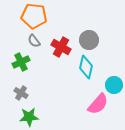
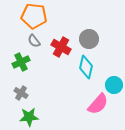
gray circle: moved 1 px up
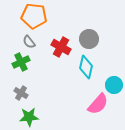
gray semicircle: moved 5 px left, 1 px down
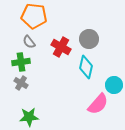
green cross: rotated 18 degrees clockwise
gray cross: moved 10 px up
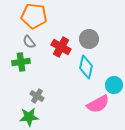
gray cross: moved 16 px right, 13 px down
pink semicircle: rotated 20 degrees clockwise
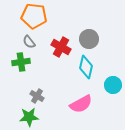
cyan circle: moved 1 px left
pink semicircle: moved 17 px left
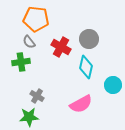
orange pentagon: moved 2 px right, 3 px down
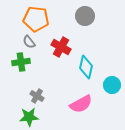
gray circle: moved 4 px left, 23 px up
cyan circle: moved 1 px left
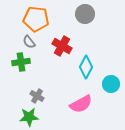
gray circle: moved 2 px up
red cross: moved 1 px right, 1 px up
cyan diamond: rotated 15 degrees clockwise
cyan circle: moved 1 px left, 1 px up
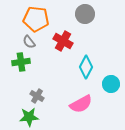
red cross: moved 1 px right, 5 px up
